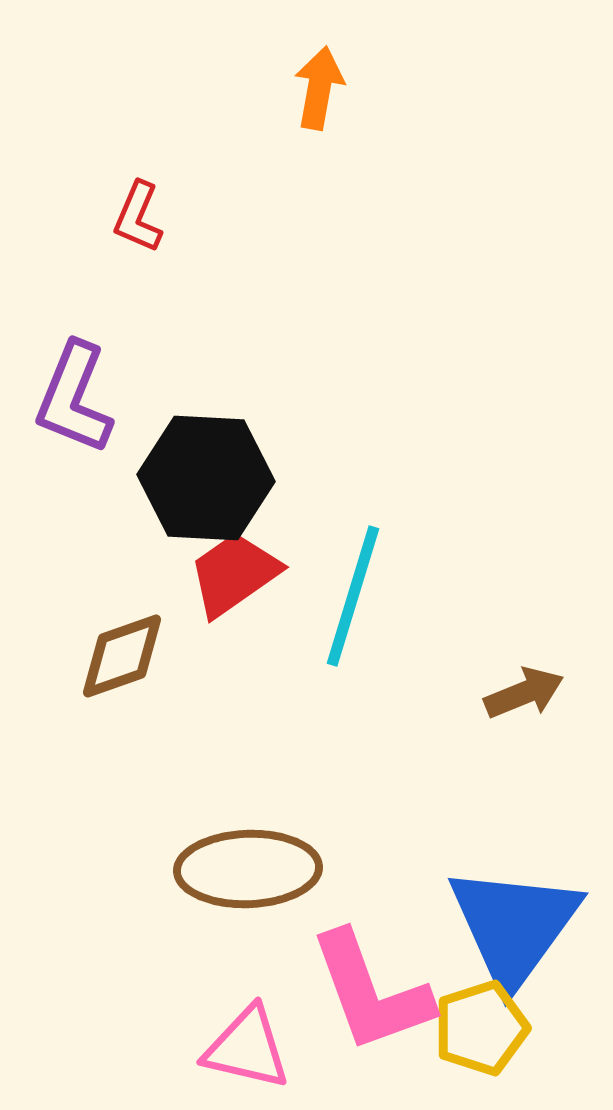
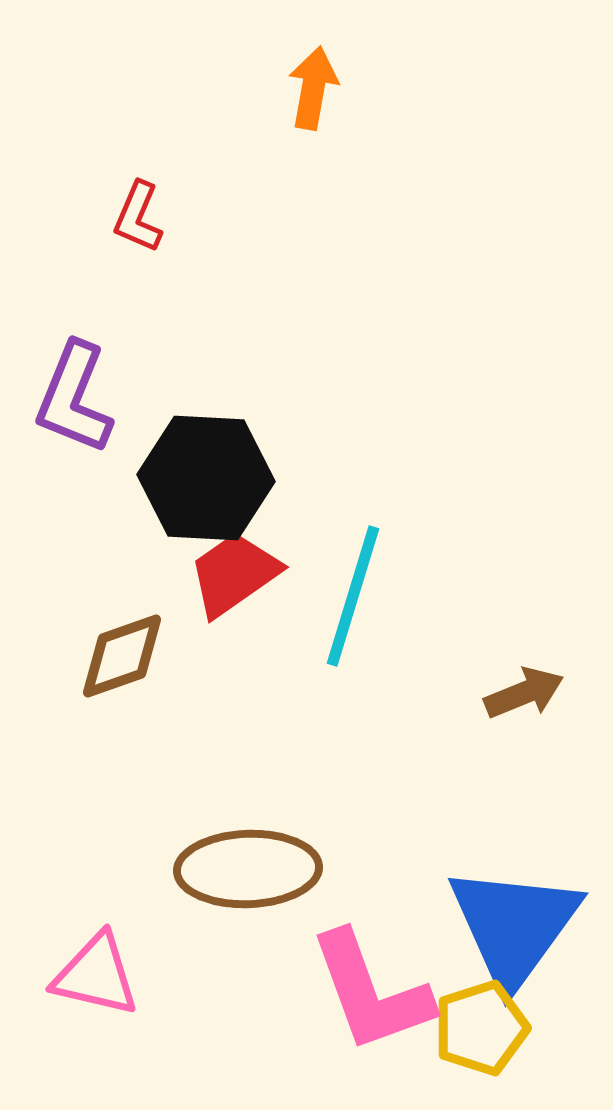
orange arrow: moved 6 px left
pink triangle: moved 151 px left, 73 px up
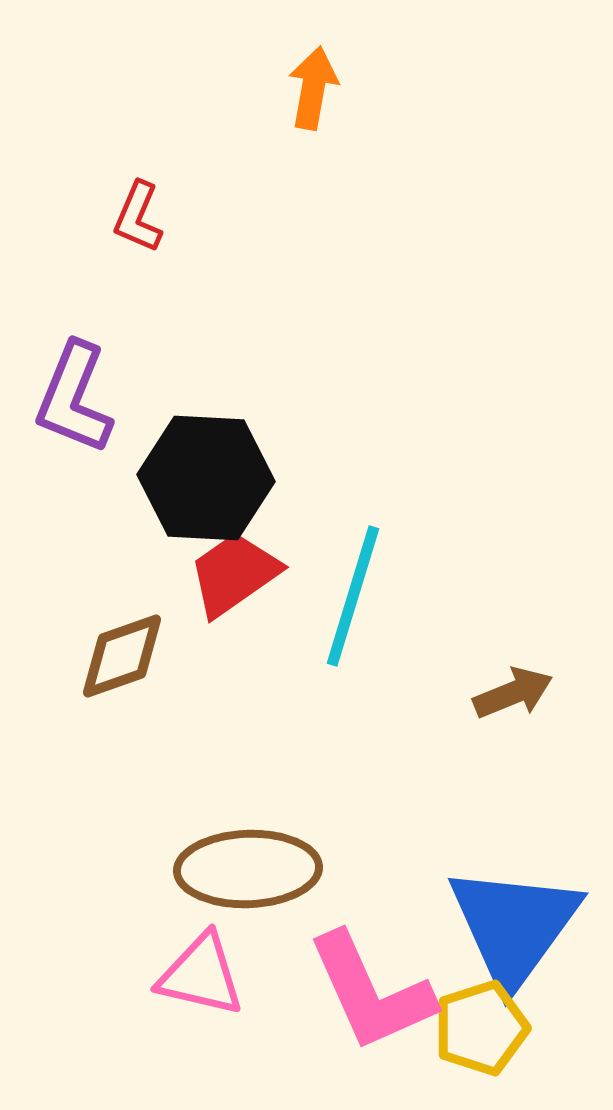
brown arrow: moved 11 px left
pink triangle: moved 105 px right
pink L-shape: rotated 4 degrees counterclockwise
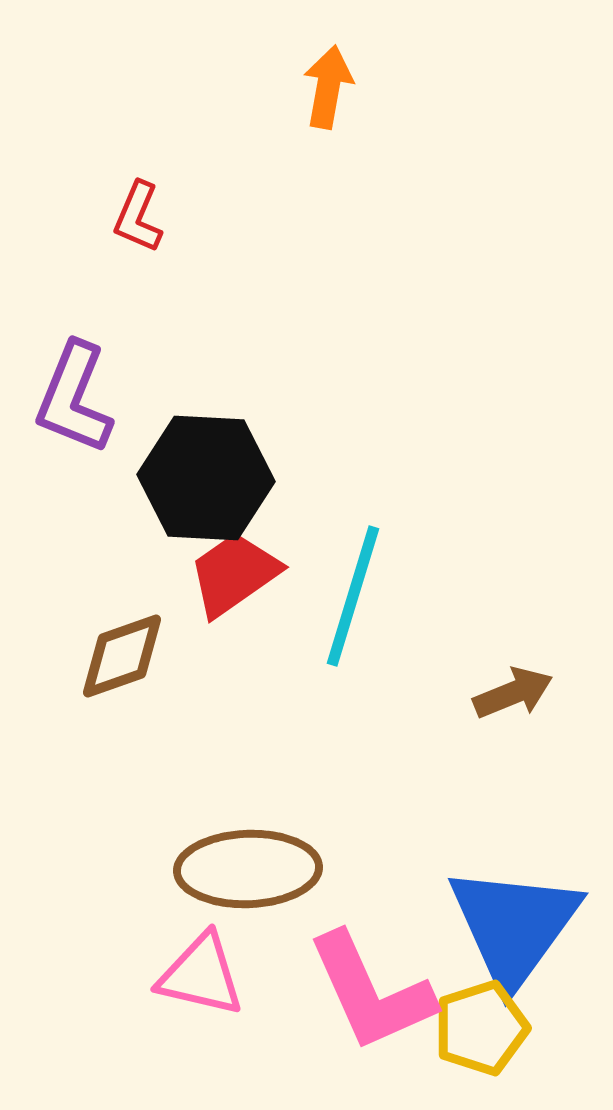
orange arrow: moved 15 px right, 1 px up
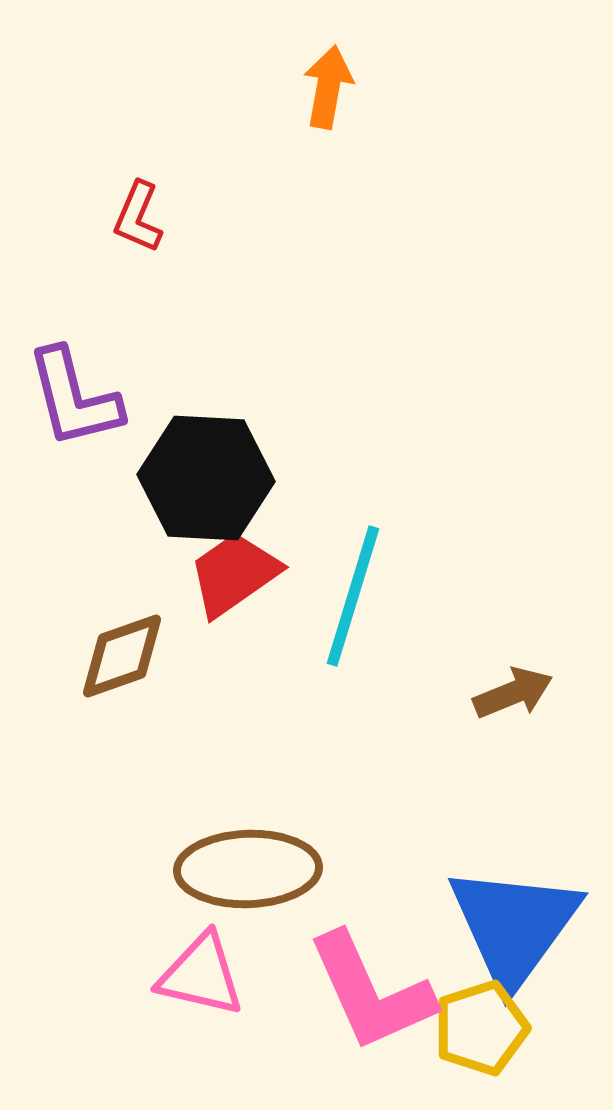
purple L-shape: rotated 36 degrees counterclockwise
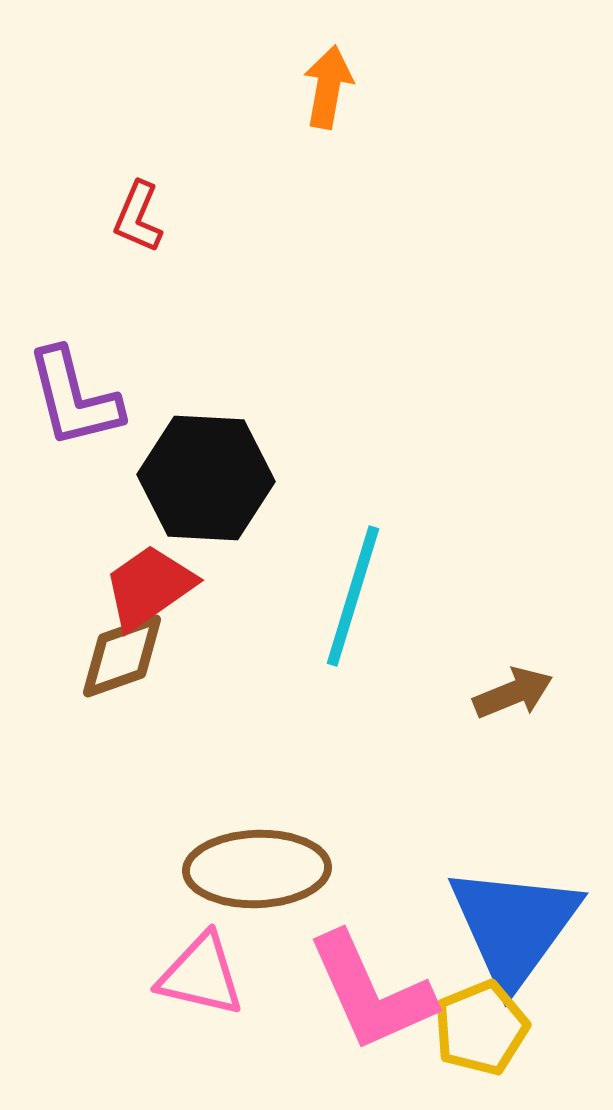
red trapezoid: moved 85 px left, 13 px down
brown ellipse: moved 9 px right
yellow pentagon: rotated 4 degrees counterclockwise
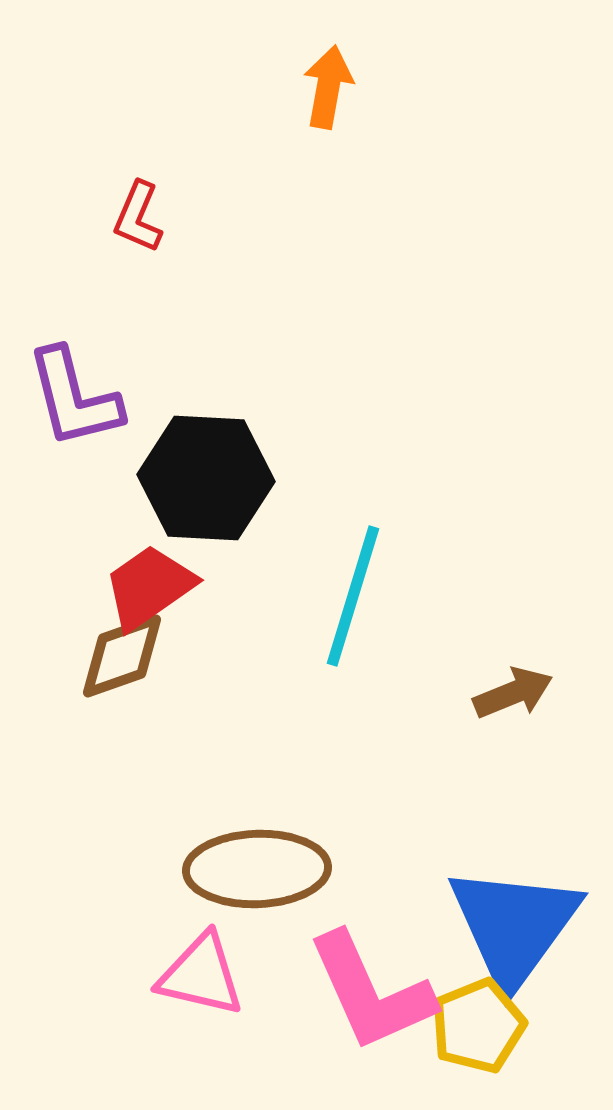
yellow pentagon: moved 3 px left, 2 px up
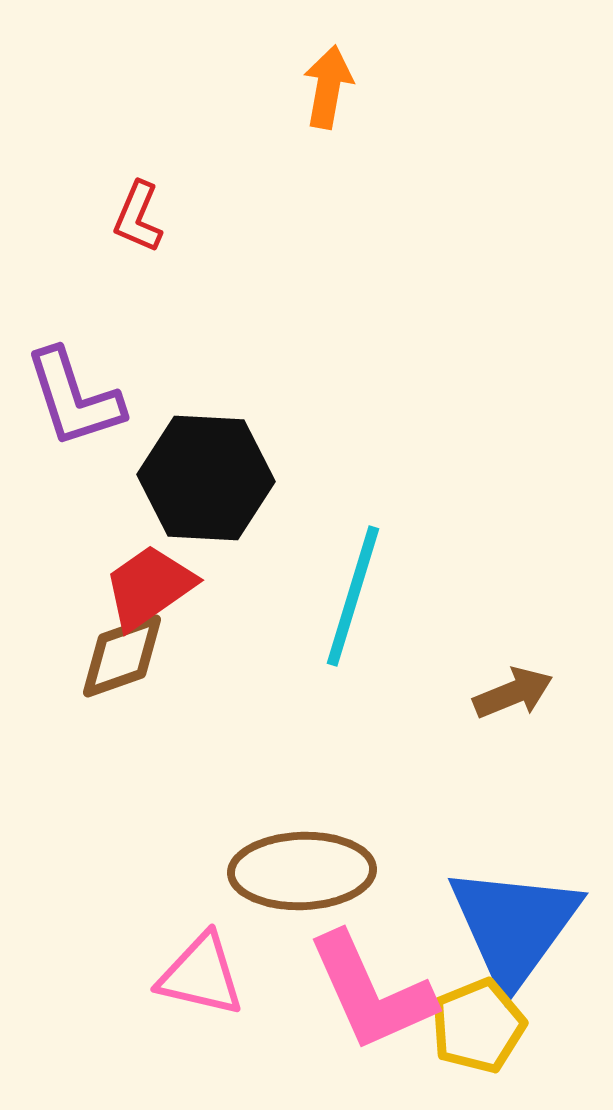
purple L-shape: rotated 4 degrees counterclockwise
brown ellipse: moved 45 px right, 2 px down
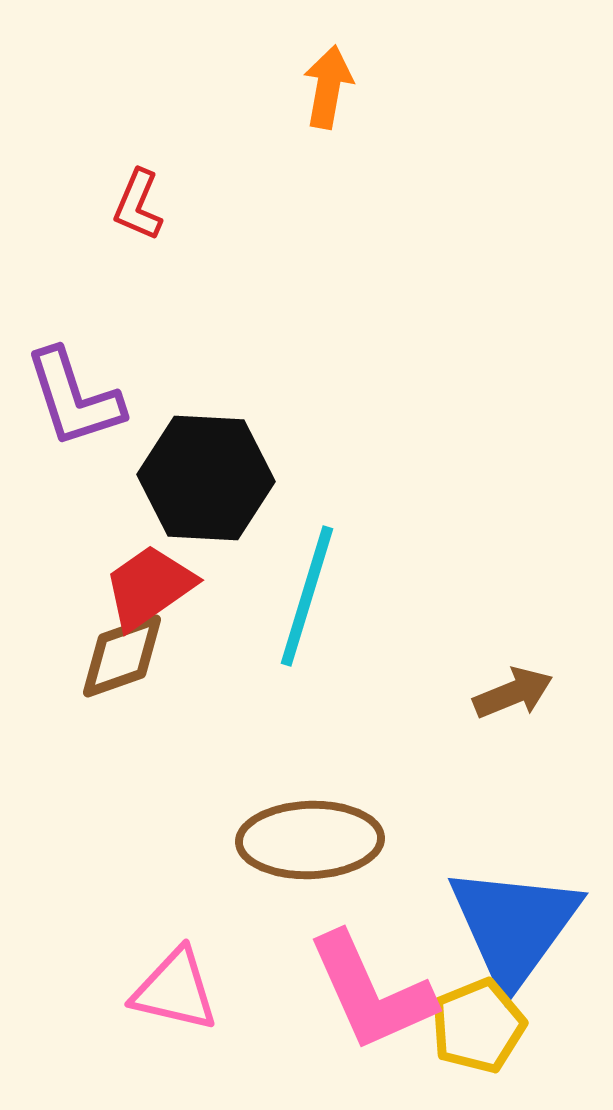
red L-shape: moved 12 px up
cyan line: moved 46 px left
brown ellipse: moved 8 px right, 31 px up
pink triangle: moved 26 px left, 15 px down
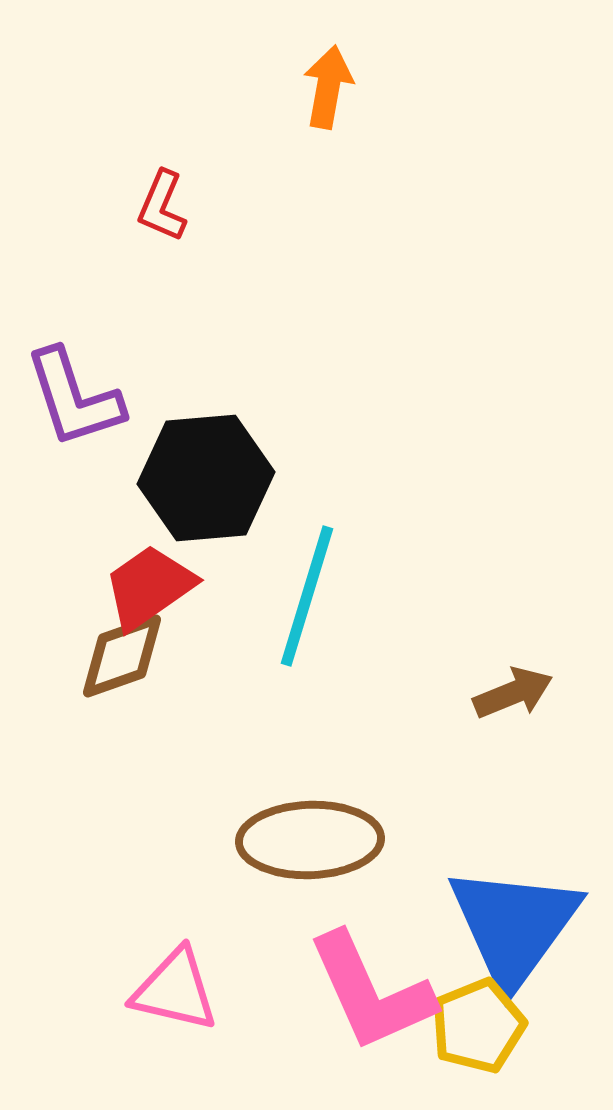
red L-shape: moved 24 px right, 1 px down
black hexagon: rotated 8 degrees counterclockwise
